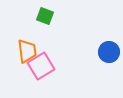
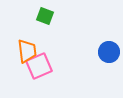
pink square: moved 2 px left; rotated 8 degrees clockwise
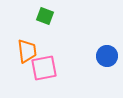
blue circle: moved 2 px left, 4 px down
pink square: moved 5 px right, 2 px down; rotated 12 degrees clockwise
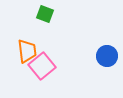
green square: moved 2 px up
pink square: moved 2 px left, 2 px up; rotated 28 degrees counterclockwise
